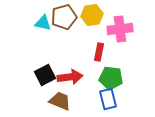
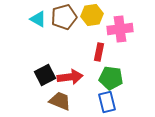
cyan triangle: moved 5 px left, 4 px up; rotated 18 degrees clockwise
blue rectangle: moved 1 px left, 3 px down
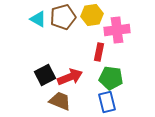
brown pentagon: moved 1 px left
pink cross: moved 3 px left, 1 px down
red arrow: rotated 15 degrees counterclockwise
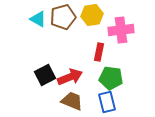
pink cross: moved 4 px right
brown trapezoid: moved 12 px right
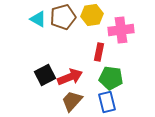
brown trapezoid: rotated 70 degrees counterclockwise
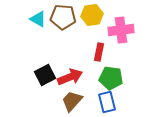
brown pentagon: rotated 20 degrees clockwise
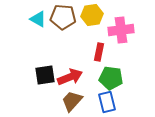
black square: rotated 20 degrees clockwise
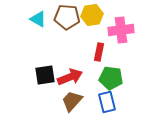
brown pentagon: moved 4 px right
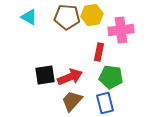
cyan triangle: moved 9 px left, 2 px up
green pentagon: moved 1 px up
blue rectangle: moved 2 px left, 1 px down
